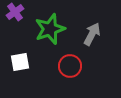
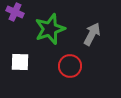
purple cross: rotated 30 degrees counterclockwise
white square: rotated 12 degrees clockwise
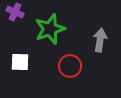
gray arrow: moved 8 px right, 6 px down; rotated 20 degrees counterclockwise
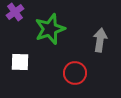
purple cross: rotated 30 degrees clockwise
red circle: moved 5 px right, 7 px down
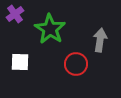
purple cross: moved 2 px down
green star: rotated 20 degrees counterclockwise
red circle: moved 1 px right, 9 px up
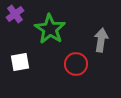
gray arrow: moved 1 px right
white square: rotated 12 degrees counterclockwise
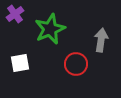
green star: rotated 16 degrees clockwise
white square: moved 1 px down
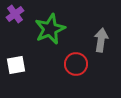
white square: moved 4 px left, 2 px down
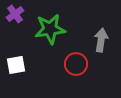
green star: rotated 16 degrees clockwise
